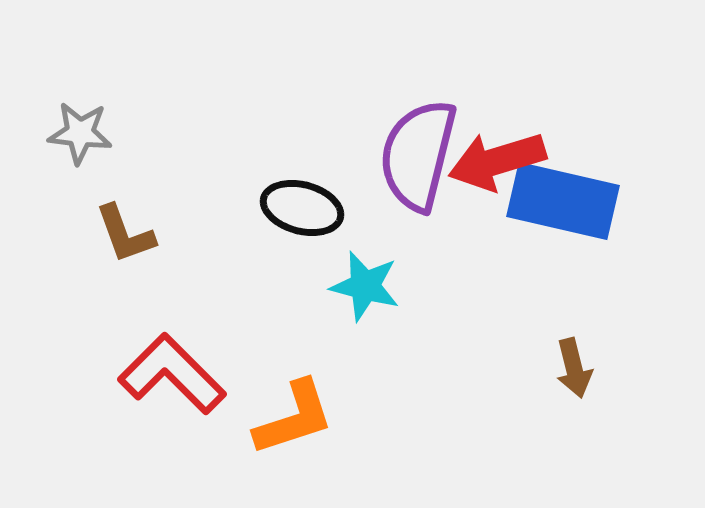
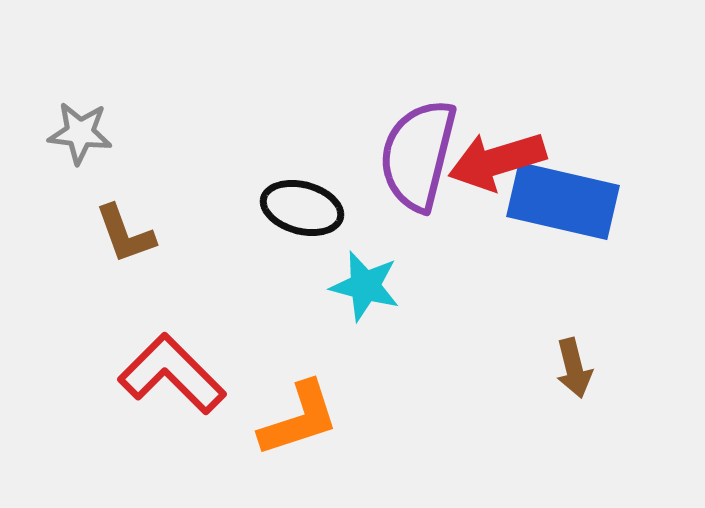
orange L-shape: moved 5 px right, 1 px down
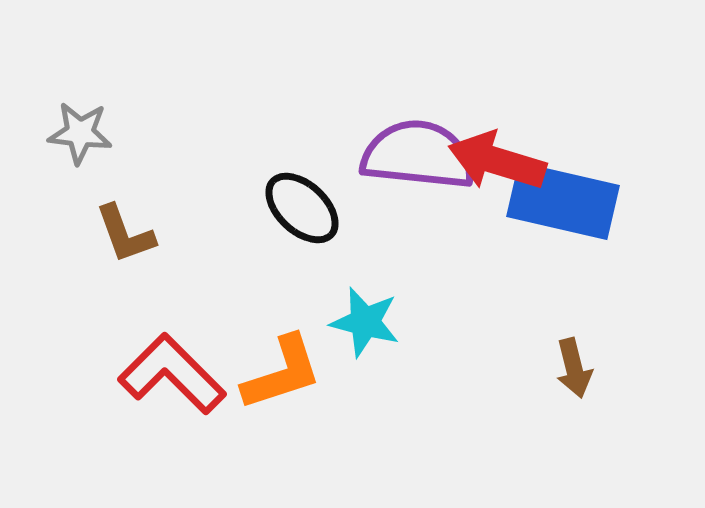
purple semicircle: rotated 82 degrees clockwise
red arrow: rotated 34 degrees clockwise
black ellipse: rotated 28 degrees clockwise
cyan star: moved 36 px down
orange L-shape: moved 17 px left, 46 px up
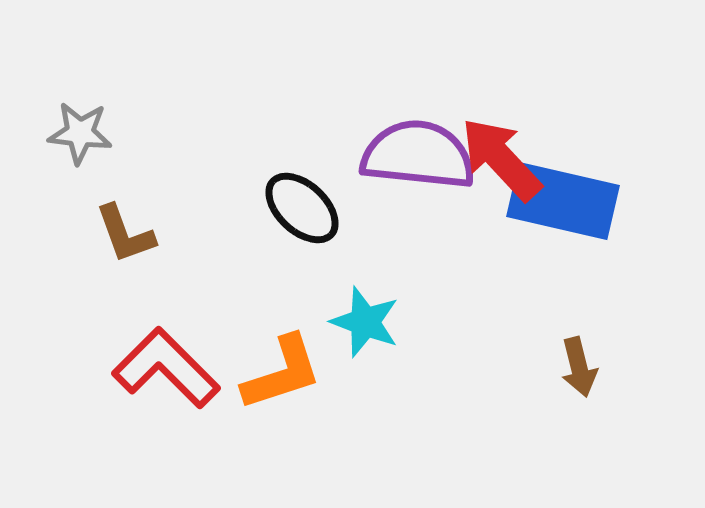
red arrow: moved 4 px right, 2 px up; rotated 30 degrees clockwise
cyan star: rotated 6 degrees clockwise
brown arrow: moved 5 px right, 1 px up
red L-shape: moved 6 px left, 6 px up
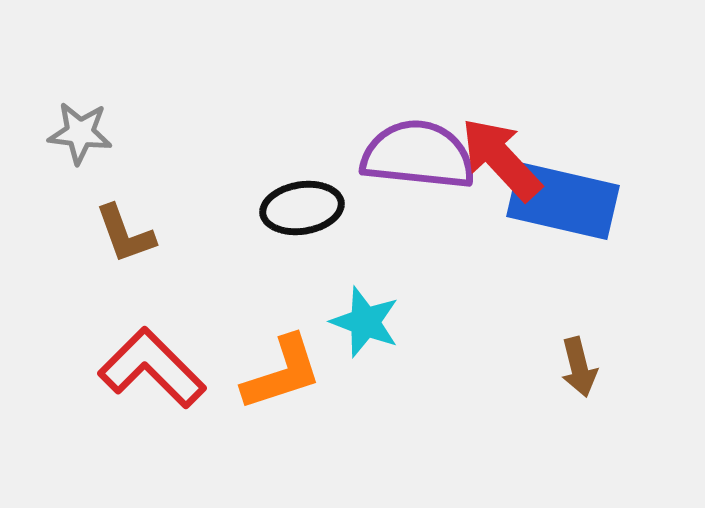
black ellipse: rotated 52 degrees counterclockwise
red L-shape: moved 14 px left
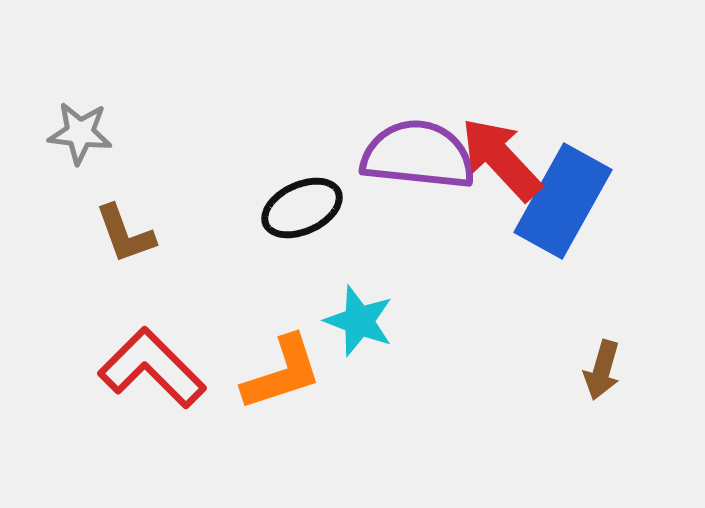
blue rectangle: rotated 74 degrees counterclockwise
black ellipse: rotated 16 degrees counterclockwise
cyan star: moved 6 px left, 1 px up
brown arrow: moved 23 px right, 3 px down; rotated 30 degrees clockwise
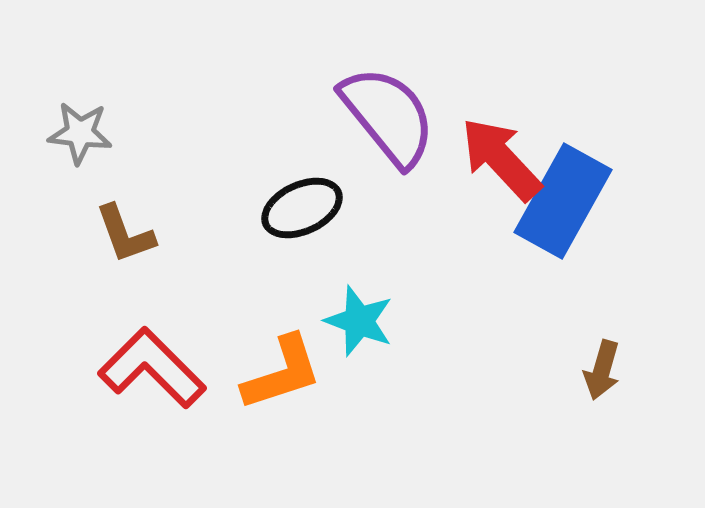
purple semicircle: moved 30 px left, 39 px up; rotated 45 degrees clockwise
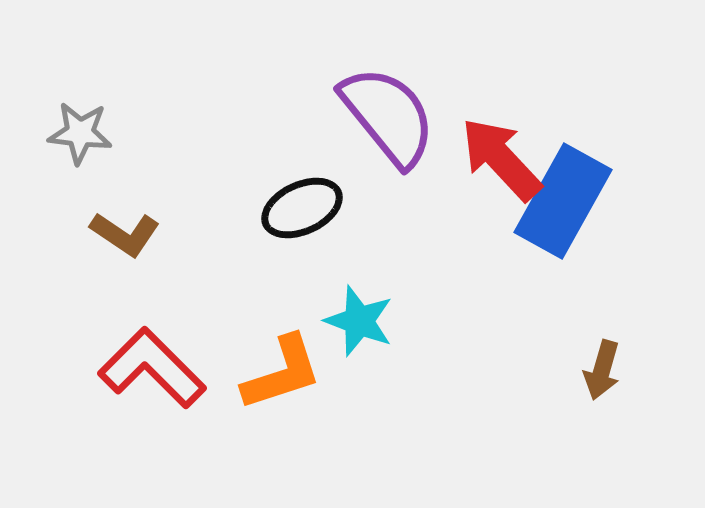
brown L-shape: rotated 36 degrees counterclockwise
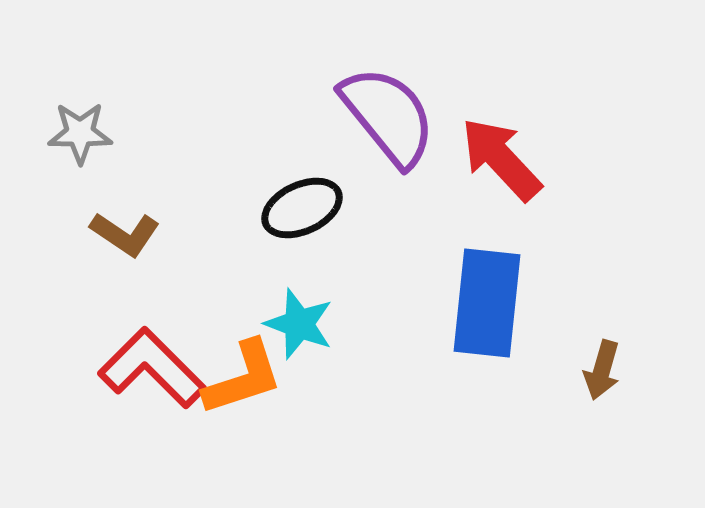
gray star: rotated 6 degrees counterclockwise
blue rectangle: moved 76 px left, 102 px down; rotated 23 degrees counterclockwise
cyan star: moved 60 px left, 3 px down
orange L-shape: moved 39 px left, 5 px down
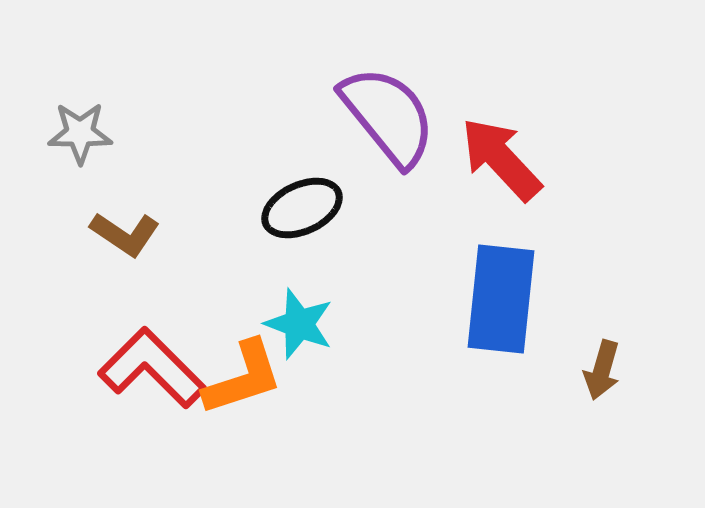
blue rectangle: moved 14 px right, 4 px up
